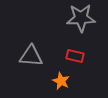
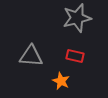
gray star: moved 4 px left; rotated 12 degrees counterclockwise
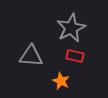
gray star: moved 6 px left, 10 px down; rotated 12 degrees counterclockwise
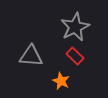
gray star: moved 4 px right, 1 px up
red rectangle: rotated 30 degrees clockwise
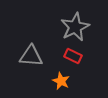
red rectangle: moved 2 px left; rotated 18 degrees counterclockwise
